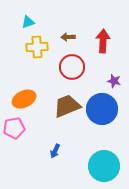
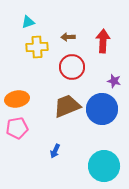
orange ellipse: moved 7 px left; rotated 15 degrees clockwise
pink pentagon: moved 3 px right
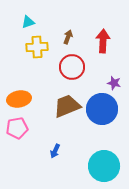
brown arrow: rotated 112 degrees clockwise
purple star: moved 2 px down
orange ellipse: moved 2 px right
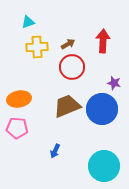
brown arrow: moved 7 px down; rotated 40 degrees clockwise
pink pentagon: rotated 15 degrees clockwise
